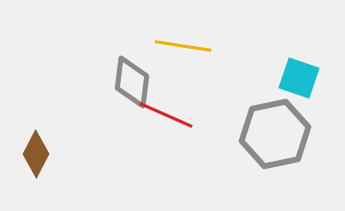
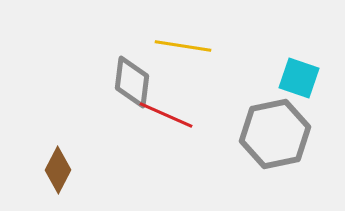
brown diamond: moved 22 px right, 16 px down
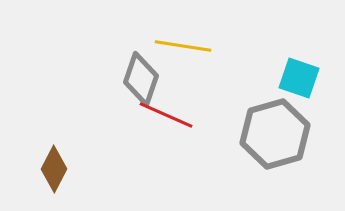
gray diamond: moved 9 px right, 3 px up; rotated 12 degrees clockwise
gray hexagon: rotated 4 degrees counterclockwise
brown diamond: moved 4 px left, 1 px up
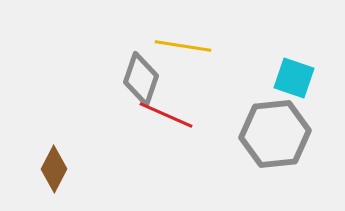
cyan square: moved 5 px left
gray hexagon: rotated 10 degrees clockwise
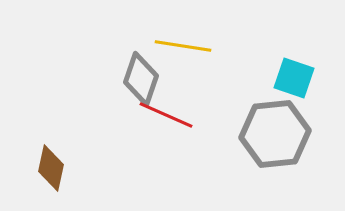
brown diamond: moved 3 px left, 1 px up; rotated 15 degrees counterclockwise
